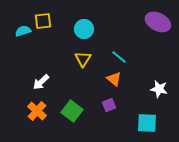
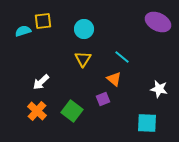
cyan line: moved 3 px right
purple square: moved 6 px left, 6 px up
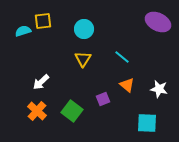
orange triangle: moved 13 px right, 6 px down
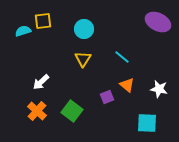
purple square: moved 4 px right, 2 px up
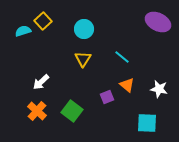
yellow square: rotated 36 degrees counterclockwise
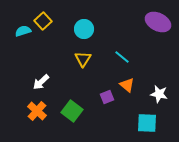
white star: moved 5 px down
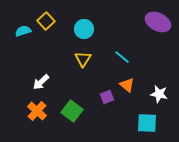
yellow square: moved 3 px right
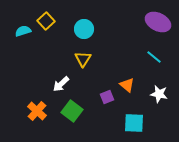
cyan line: moved 32 px right
white arrow: moved 20 px right, 2 px down
cyan square: moved 13 px left
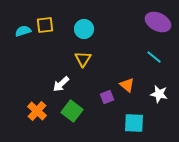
yellow square: moved 1 px left, 4 px down; rotated 36 degrees clockwise
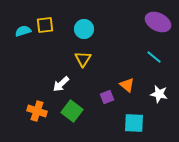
orange cross: rotated 24 degrees counterclockwise
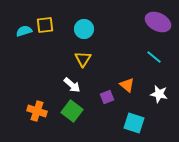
cyan semicircle: moved 1 px right
white arrow: moved 11 px right, 1 px down; rotated 96 degrees counterclockwise
cyan square: rotated 15 degrees clockwise
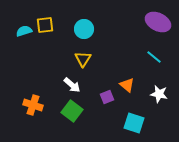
orange cross: moved 4 px left, 6 px up
